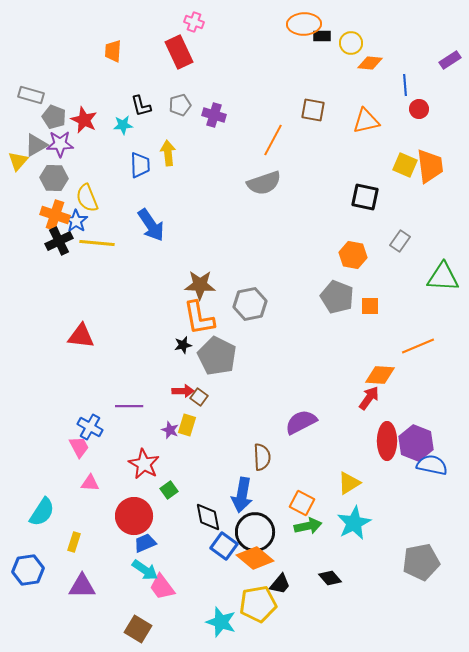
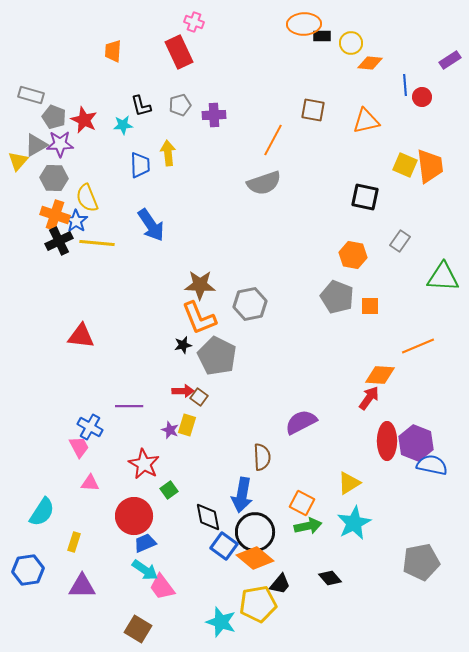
red circle at (419, 109): moved 3 px right, 12 px up
purple cross at (214, 115): rotated 20 degrees counterclockwise
orange L-shape at (199, 318): rotated 12 degrees counterclockwise
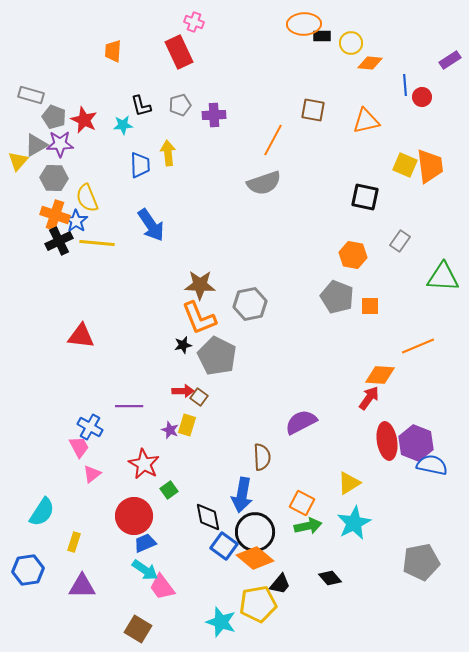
red ellipse at (387, 441): rotated 9 degrees counterclockwise
pink triangle at (90, 483): moved 2 px right, 9 px up; rotated 42 degrees counterclockwise
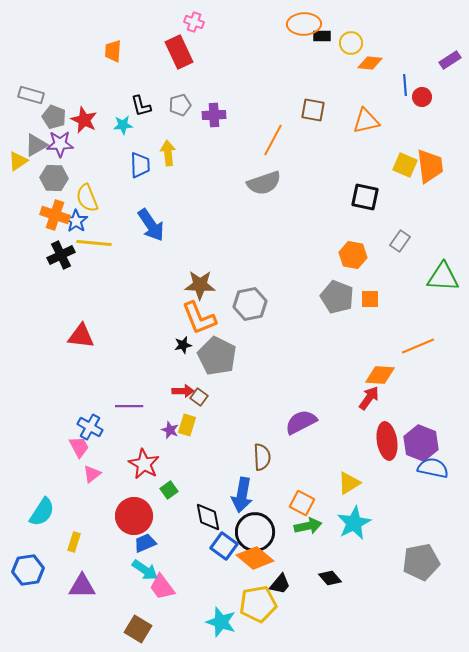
yellow triangle at (18, 161): rotated 15 degrees clockwise
black cross at (59, 241): moved 2 px right, 14 px down
yellow line at (97, 243): moved 3 px left
orange square at (370, 306): moved 7 px up
purple hexagon at (416, 443): moved 5 px right
blue semicircle at (432, 465): moved 1 px right, 3 px down
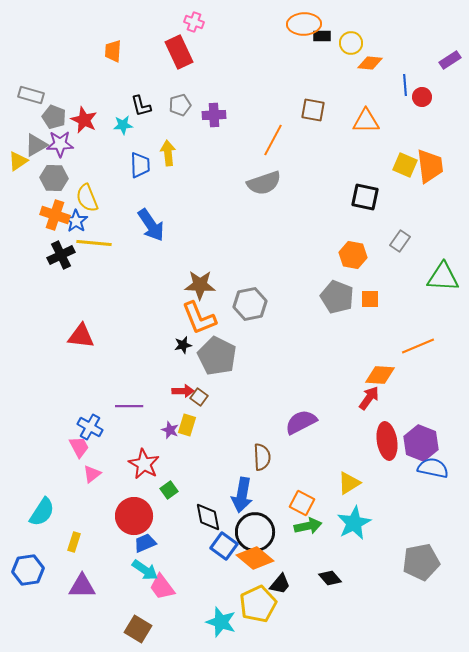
orange triangle at (366, 121): rotated 12 degrees clockwise
yellow pentagon at (258, 604): rotated 15 degrees counterclockwise
